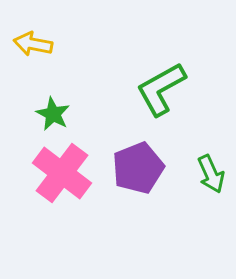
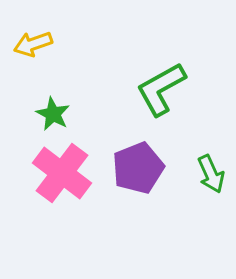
yellow arrow: rotated 30 degrees counterclockwise
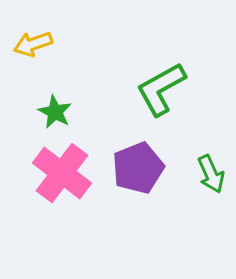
green star: moved 2 px right, 2 px up
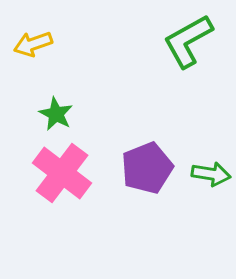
green L-shape: moved 27 px right, 48 px up
green star: moved 1 px right, 2 px down
purple pentagon: moved 9 px right
green arrow: rotated 57 degrees counterclockwise
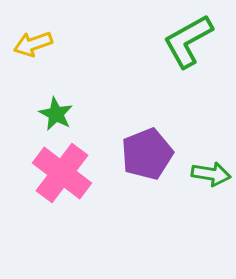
purple pentagon: moved 14 px up
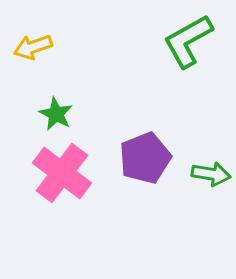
yellow arrow: moved 3 px down
purple pentagon: moved 2 px left, 4 px down
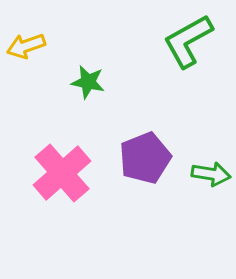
yellow arrow: moved 7 px left, 1 px up
green star: moved 32 px right, 32 px up; rotated 16 degrees counterclockwise
pink cross: rotated 12 degrees clockwise
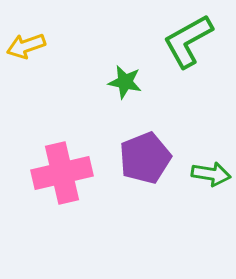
green star: moved 37 px right
pink cross: rotated 28 degrees clockwise
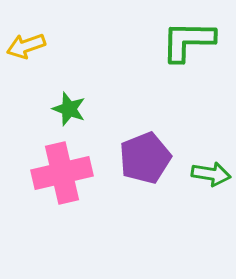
green L-shape: rotated 30 degrees clockwise
green star: moved 56 px left, 27 px down; rotated 8 degrees clockwise
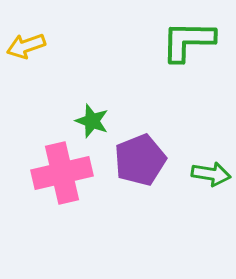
green star: moved 23 px right, 12 px down
purple pentagon: moved 5 px left, 2 px down
